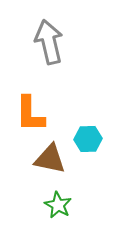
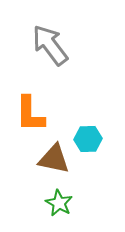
gray arrow: moved 1 px right, 3 px down; rotated 24 degrees counterclockwise
brown triangle: moved 4 px right
green star: moved 1 px right, 2 px up
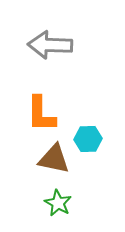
gray arrow: rotated 51 degrees counterclockwise
orange L-shape: moved 11 px right
green star: moved 1 px left
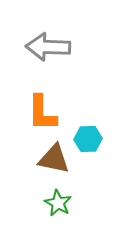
gray arrow: moved 2 px left, 2 px down
orange L-shape: moved 1 px right, 1 px up
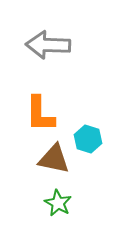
gray arrow: moved 2 px up
orange L-shape: moved 2 px left, 1 px down
cyan hexagon: rotated 20 degrees clockwise
